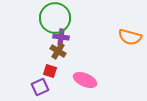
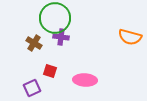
brown cross: moved 24 px left, 8 px up
pink ellipse: rotated 20 degrees counterclockwise
purple square: moved 8 px left, 1 px down
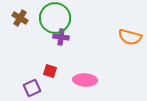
brown cross: moved 14 px left, 25 px up
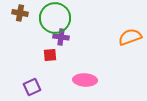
brown cross: moved 5 px up; rotated 21 degrees counterclockwise
orange semicircle: rotated 145 degrees clockwise
red square: moved 16 px up; rotated 24 degrees counterclockwise
purple square: moved 1 px up
